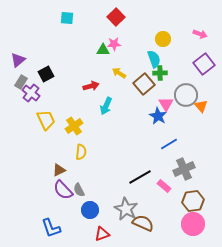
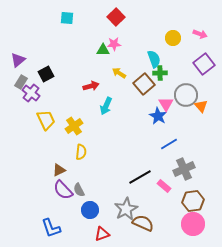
yellow circle: moved 10 px right, 1 px up
gray star: rotated 15 degrees clockwise
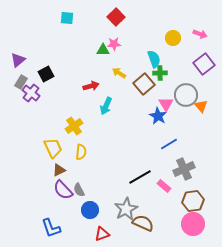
yellow trapezoid: moved 7 px right, 28 px down
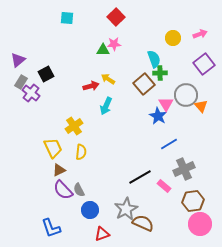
pink arrow: rotated 40 degrees counterclockwise
yellow arrow: moved 11 px left, 6 px down
pink circle: moved 7 px right
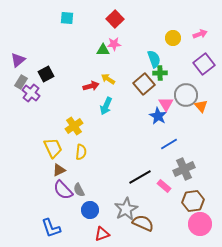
red square: moved 1 px left, 2 px down
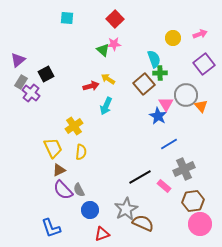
green triangle: rotated 40 degrees clockwise
